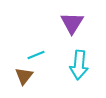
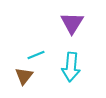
cyan arrow: moved 8 px left, 2 px down
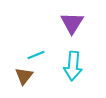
cyan arrow: moved 2 px right, 1 px up
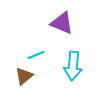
purple triangle: moved 10 px left; rotated 40 degrees counterclockwise
brown triangle: rotated 12 degrees clockwise
